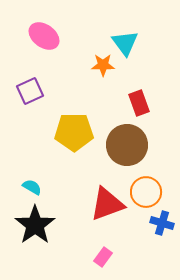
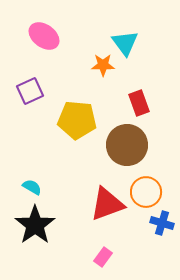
yellow pentagon: moved 3 px right, 12 px up; rotated 6 degrees clockwise
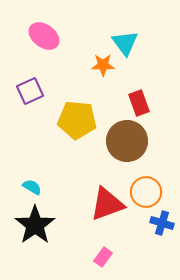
brown circle: moved 4 px up
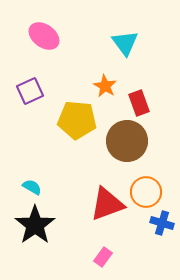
orange star: moved 2 px right, 21 px down; rotated 30 degrees clockwise
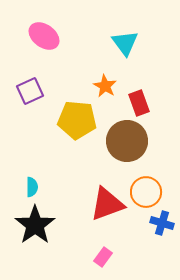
cyan semicircle: rotated 60 degrees clockwise
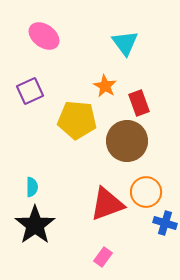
blue cross: moved 3 px right
